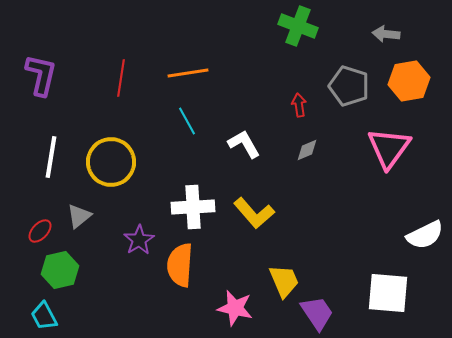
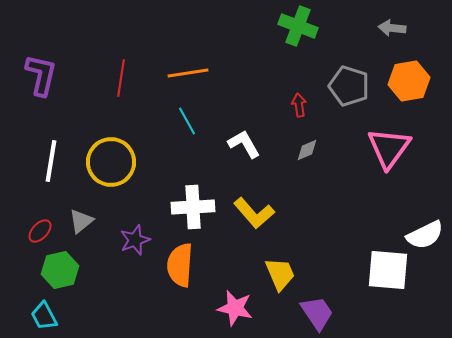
gray arrow: moved 6 px right, 6 px up
white line: moved 4 px down
gray triangle: moved 2 px right, 5 px down
purple star: moved 4 px left; rotated 12 degrees clockwise
yellow trapezoid: moved 4 px left, 7 px up
white square: moved 23 px up
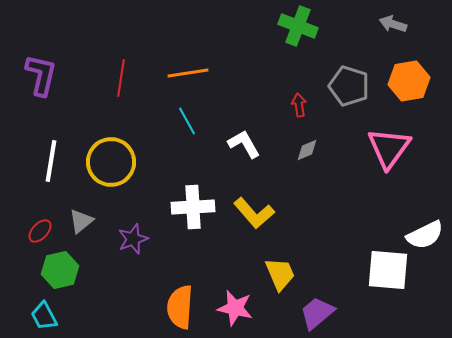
gray arrow: moved 1 px right, 4 px up; rotated 12 degrees clockwise
purple star: moved 2 px left, 1 px up
orange semicircle: moved 42 px down
purple trapezoid: rotated 96 degrees counterclockwise
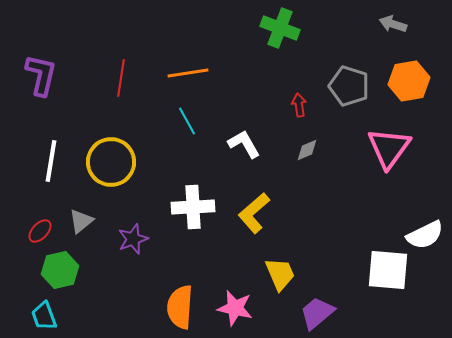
green cross: moved 18 px left, 2 px down
yellow L-shape: rotated 90 degrees clockwise
cyan trapezoid: rotated 8 degrees clockwise
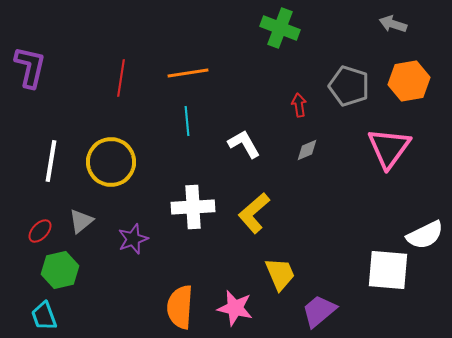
purple L-shape: moved 11 px left, 8 px up
cyan line: rotated 24 degrees clockwise
purple trapezoid: moved 2 px right, 2 px up
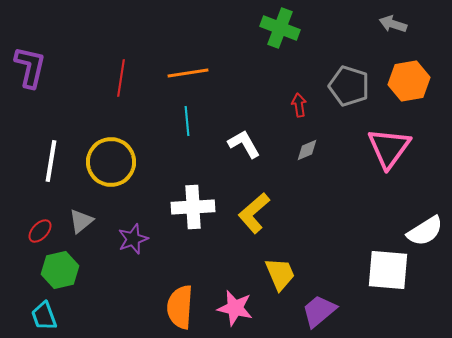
white semicircle: moved 4 px up; rotated 6 degrees counterclockwise
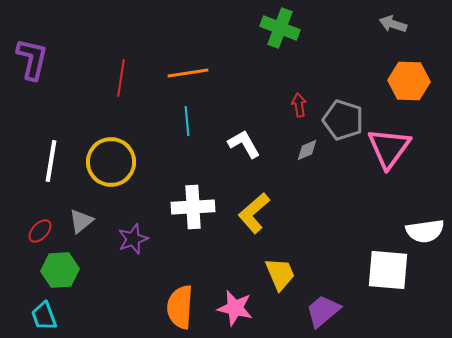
purple L-shape: moved 2 px right, 8 px up
orange hexagon: rotated 12 degrees clockwise
gray pentagon: moved 6 px left, 34 px down
white semicircle: rotated 24 degrees clockwise
green hexagon: rotated 9 degrees clockwise
purple trapezoid: moved 4 px right
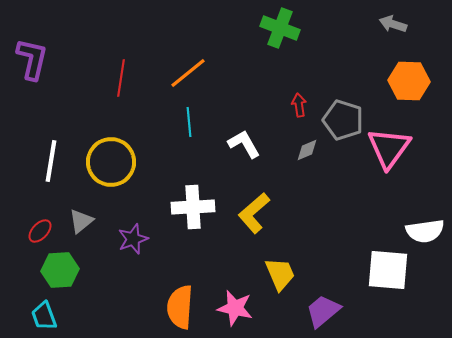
orange line: rotated 30 degrees counterclockwise
cyan line: moved 2 px right, 1 px down
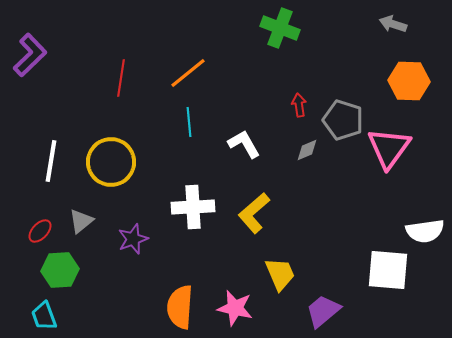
purple L-shape: moved 2 px left, 4 px up; rotated 33 degrees clockwise
